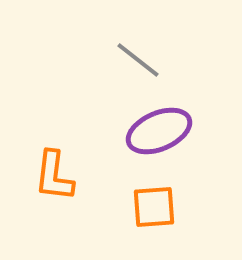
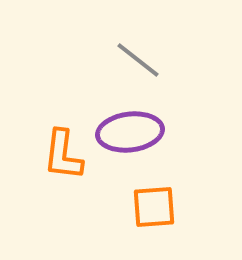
purple ellipse: moved 29 px left, 1 px down; rotated 16 degrees clockwise
orange L-shape: moved 9 px right, 21 px up
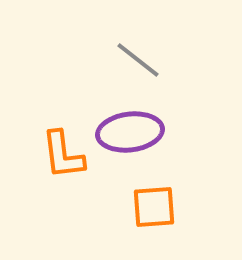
orange L-shape: rotated 14 degrees counterclockwise
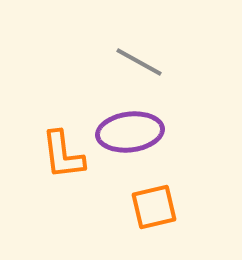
gray line: moved 1 px right, 2 px down; rotated 9 degrees counterclockwise
orange square: rotated 9 degrees counterclockwise
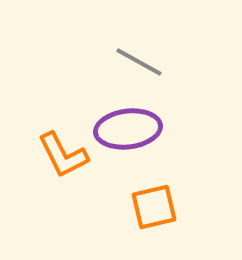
purple ellipse: moved 2 px left, 3 px up
orange L-shape: rotated 20 degrees counterclockwise
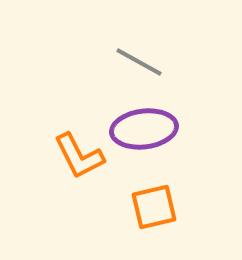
purple ellipse: moved 16 px right
orange L-shape: moved 16 px right, 1 px down
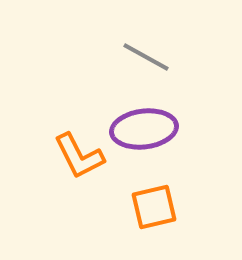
gray line: moved 7 px right, 5 px up
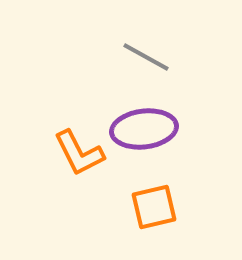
orange L-shape: moved 3 px up
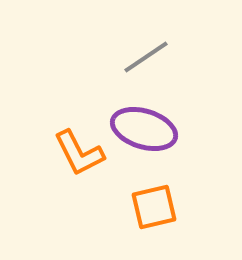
gray line: rotated 63 degrees counterclockwise
purple ellipse: rotated 24 degrees clockwise
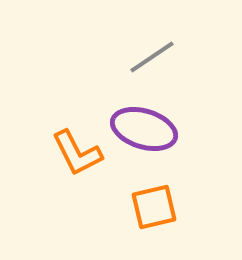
gray line: moved 6 px right
orange L-shape: moved 2 px left
